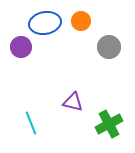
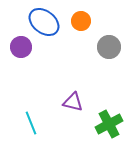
blue ellipse: moved 1 px left, 1 px up; rotated 48 degrees clockwise
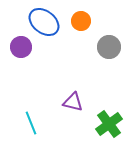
green cross: rotated 8 degrees counterclockwise
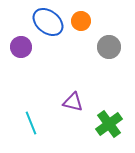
blue ellipse: moved 4 px right
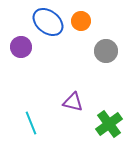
gray circle: moved 3 px left, 4 px down
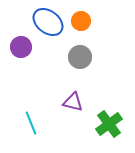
gray circle: moved 26 px left, 6 px down
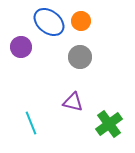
blue ellipse: moved 1 px right
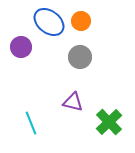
green cross: moved 2 px up; rotated 8 degrees counterclockwise
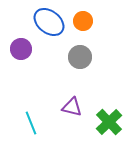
orange circle: moved 2 px right
purple circle: moved 2 px down
purple triangle: moved 1 px left, 5 px down
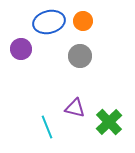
blue ellipse: rotated 52 degrees counterclockwise
gray circle: moved 1 px up
purple triangle: moved 3 px right, 1 px down
cyan line: moved 16 px right, 4 px down
